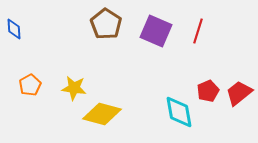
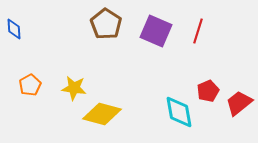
red trapezoid: moved 10 px down
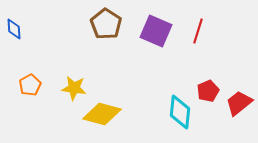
cyan diamond: moved 1 px right; rotated 16 degrees clockwise
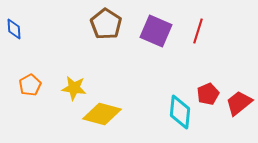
red pentagon: moved 3 px down
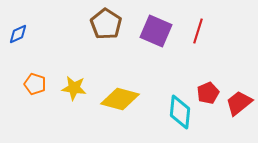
blue diamond: moved 4 px right, 5 px down; rotated 70 degrees clockwise
orange pentagon: moved 5 px right, 1 px up; rotated 25 degrees counterclockwise
red pentagon: moved 1 px up
yellow diamond: moved 18 px right, 15 px up
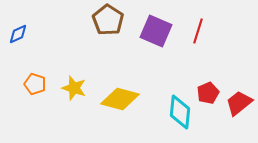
brown pentagon: moved 2 px right, 4 px up
yellow star: rotated 10 degrees clockwise
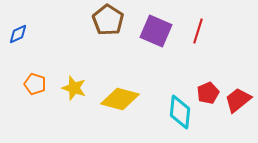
red trapezoid: moved 1 px left, 3 px up
